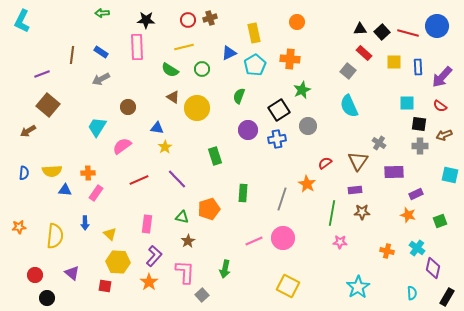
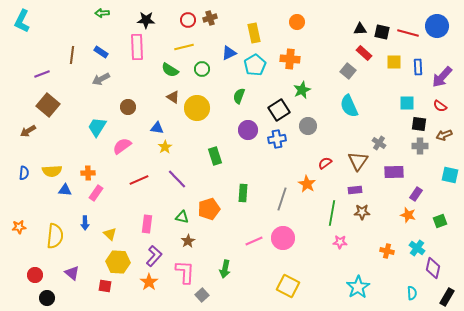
black square at (382, 32): rotated 35 degrees counterclockwise
purple rectangle at (416, 194): rotated 32 degrees counterclockwise
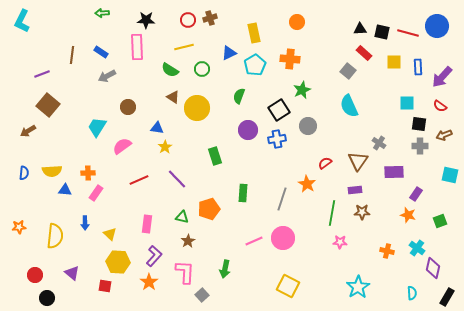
gray arrow at (101, 79): moved 6 px right, 3 px up
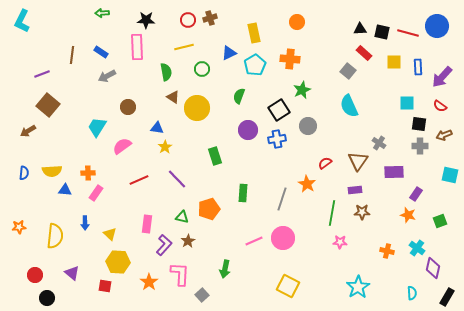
green semicircle at (170, 70): moved 4 px left, 2 px down; rotated 132 degrees counterclockwise
purple L-shape at (154, 256): moved 10 px right, 11 px up
pink L-shape at (185, 272): moved 5 px left, 2 px down
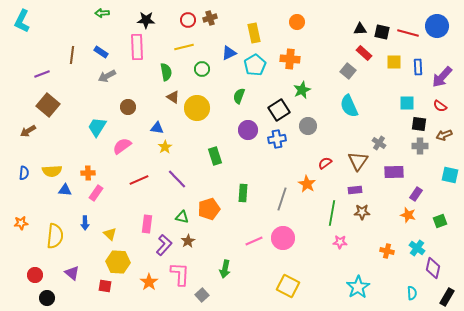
orange star at (19, 227): moved 2 px right, 4 px up
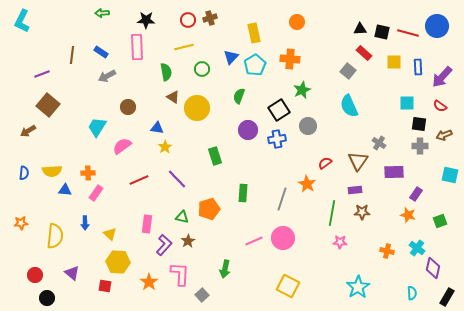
blue triangle at (229, 53): moved 2 px right, 4 px down; rotated 21 degrees counterclockwise
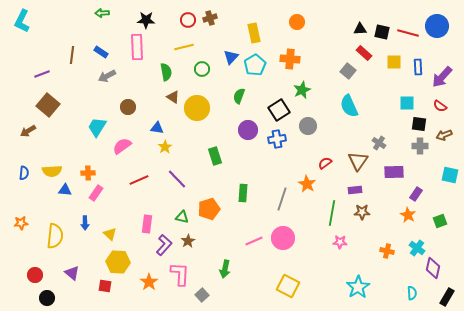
orange star at (408, 215): rotated 14 degrees clockwise
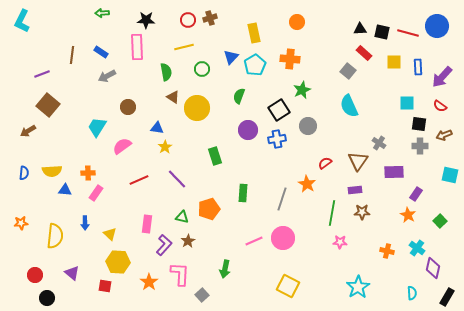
green square at (440, 221): rotated 24 degrees counterclockwise
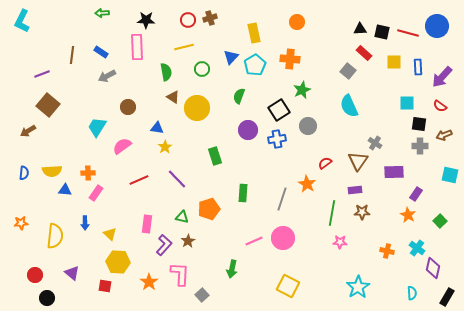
gray cross at (379, 143): moved 4 px left
green arrow at (225, 269): moved 7 px right
